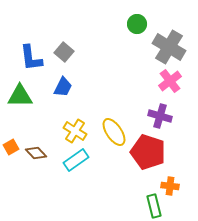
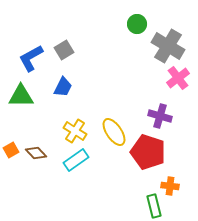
gray cross: moved 1 px left, 1 px up
gray square: moved 2 px up; rotated 18 degrees clockwise
blue L-shape: rotated 68 degrees clockwise
pink cross: moved 8 px right, 3 px up
green triangle: moved 1 px right
orange square: moved 3 px down
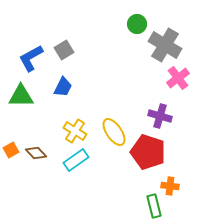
gray cross: moved 3 px left, 1 px up
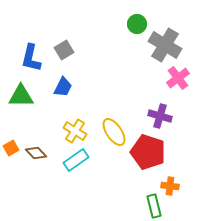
blue L-shape: rotated 48 degrees counterclockwise
orange square: moved 2 px up
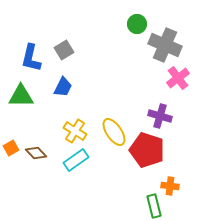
gray cross: rotated 8 degrees counterclockwise
red pentagon: moved 1 px left, 2 px up
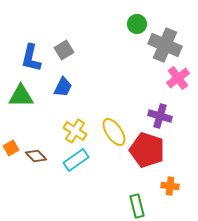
brown diamond: moved 3 px down
green rectangle: moved 17 px left
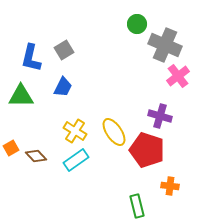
pink cross: moved 2 px up
